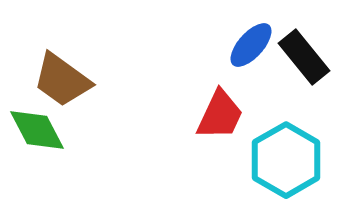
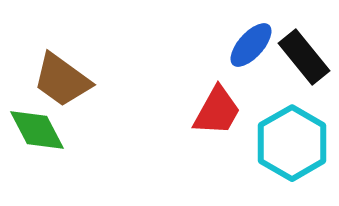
red trapezoid: moved 3 px left, 4 px up; rotated 4 degrees clockwise
cyan hexagon: moved 6 px right, 17 px up
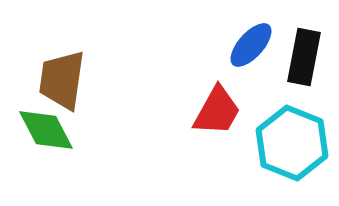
black rectangle: rotated 50 degrees clockwise
brown trapezoid: rotated 62 degrees clockwise
green diamond: moved 9 px right
cyan hexagon: rotated 8 degrees counterclockwise
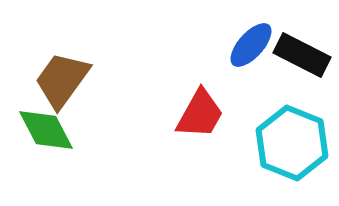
black rectangle: moved 2 px left, 2 px up; rotated 74 degrees counterclockwise
brown trapezoid: rotated 28 degrees clockwise
red trapezoid: moved 17 px left, 3 px down
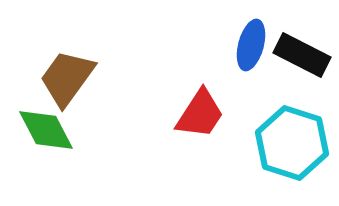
blue ellipse: rotated 27 degrees counterclockwise
brown trapezoid: moved 5 px right, 2 px up
red trapezoid: rotated 4 degrees clockwise
cyan hexagon: rotated 4 degrees counterclockwise
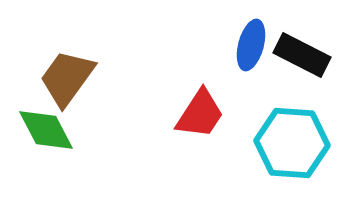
cyan hexagon: rotated 14 degrees counterclockwise
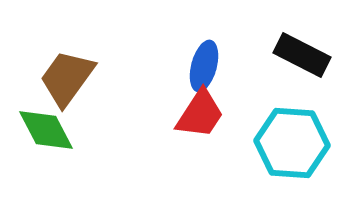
blue ellipse: moved 47 px left, 21 px down
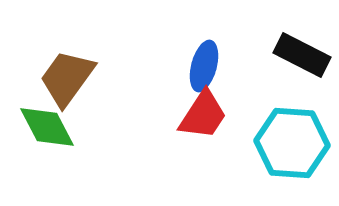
red trapezoid: moved 3 px right, 1 px down
green diamond: moved 1 px right, 3 px up
